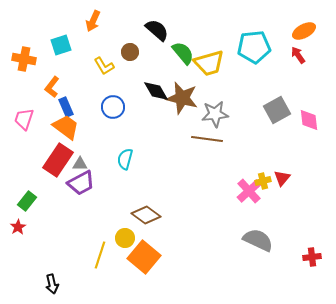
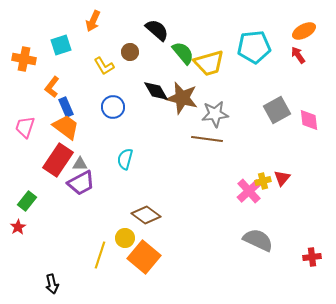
pink trapezoid: moved 1 px right, 8 px down
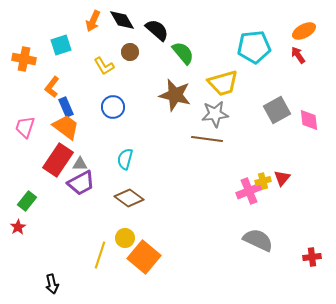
yellow trapezoid: moved 14 px right, 20 px down
black diamond: moved 34 px left, 71 px up
brown star: moved 7 px left, 3 px up
pink cross: rotated 20 degrees clockwise
brown diamond: moved 17 px left, 17 px up
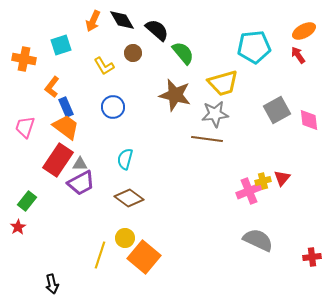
brown circle: moved 3 px right, 1 px down
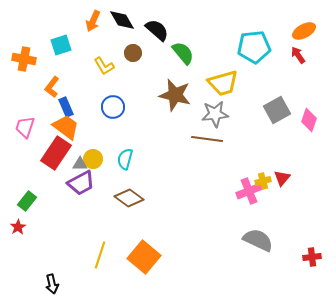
pink diamond: rotated 25 degrees clockwise
red rectangle: moved 2 px left, 7 px up
yellow circle: moved 32 px left, 79 px up
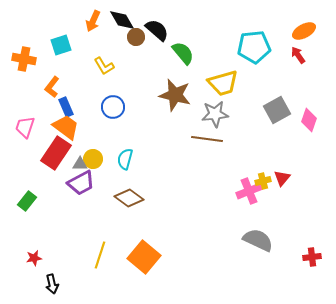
brown circle: moved 3 px right, 16 px up
red star: moved 16 px right, 31 px down; rotated 21 degrees clockwise
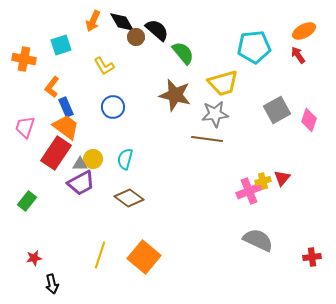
black diamond: moved 2 px down
